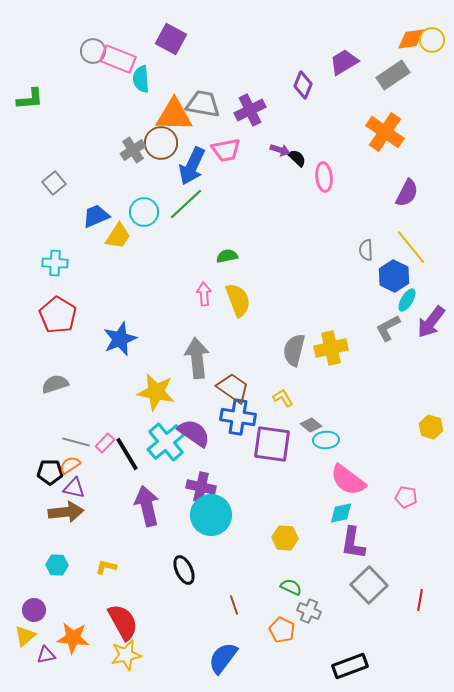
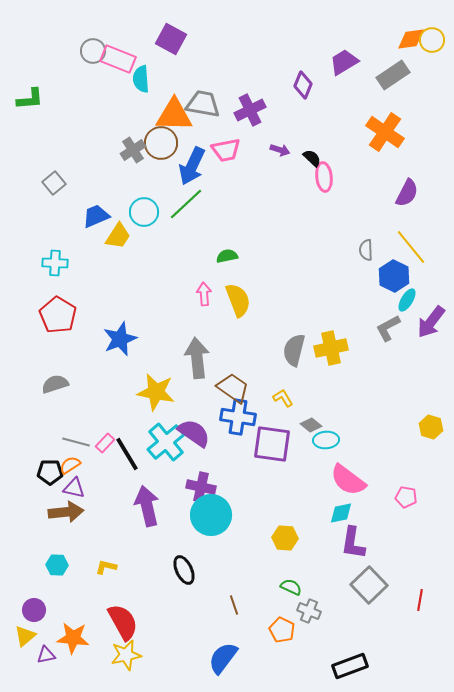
black semicircle at (297, 158): moved 15 px right
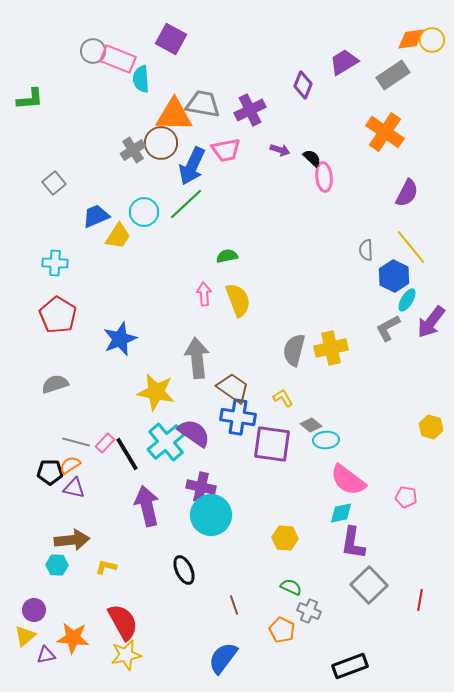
brown arrow at (66, 512): moved 6 px right, 28 px down
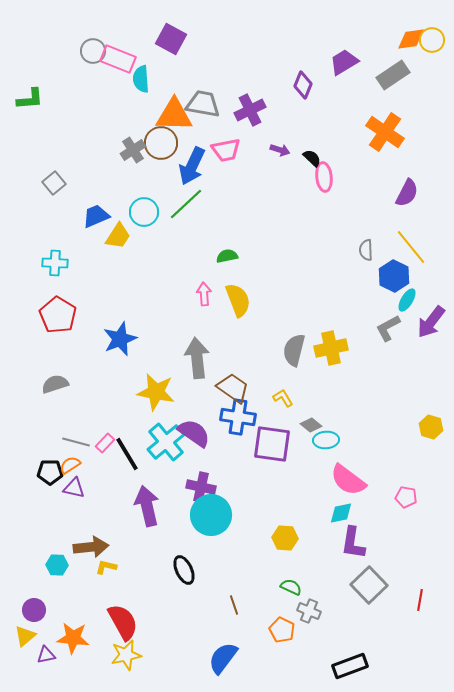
brown arrow at (72, 540): moved 19 px right, 7 px down
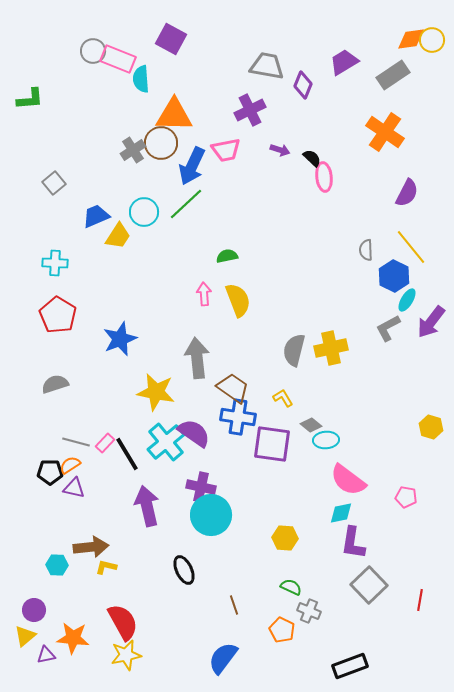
gray trapezoid at (203, 104): moved 64 px right, 38 px up
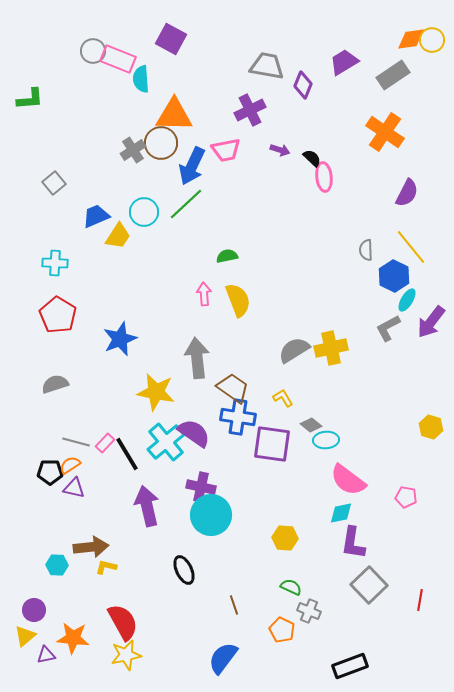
gray semicircle at (294, 350): rotated 44 degrees clockwise
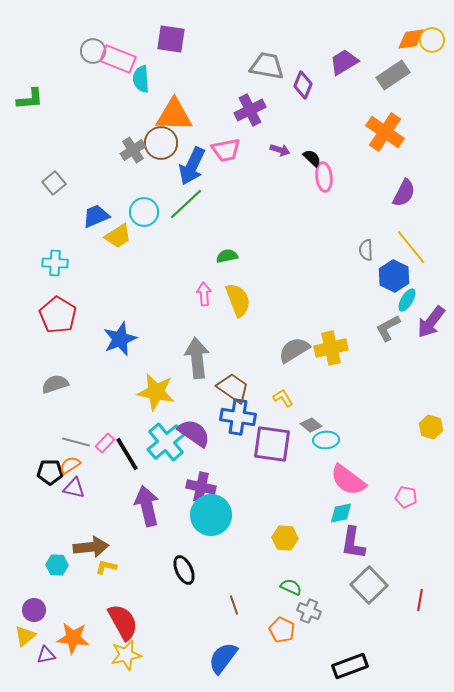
purple square at (171, 39): rotated 20 degrees counterclockwise
purple semicircle at (407, 193): moved 3 px left
yellow trapezoid at (118, 236): rotated 24 degrees clockwise
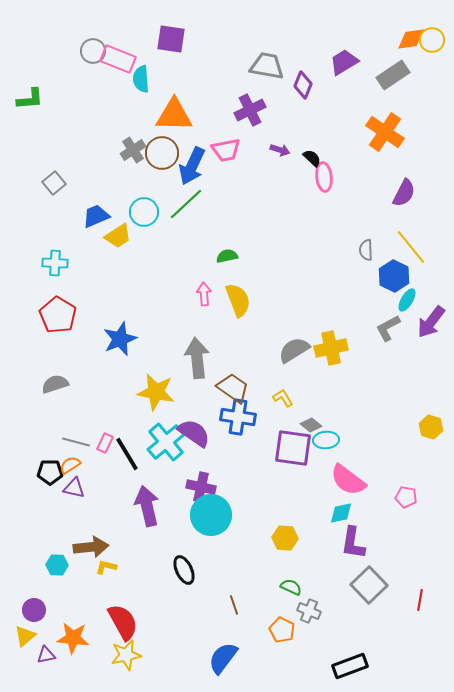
brown circle at (161, 143): moved 1 px right, 10 px down
pink rectangle at (105, 443): rotated 18 degrees counterclockwise
purple square at (272, 444): moved 21 px right, 4 px down
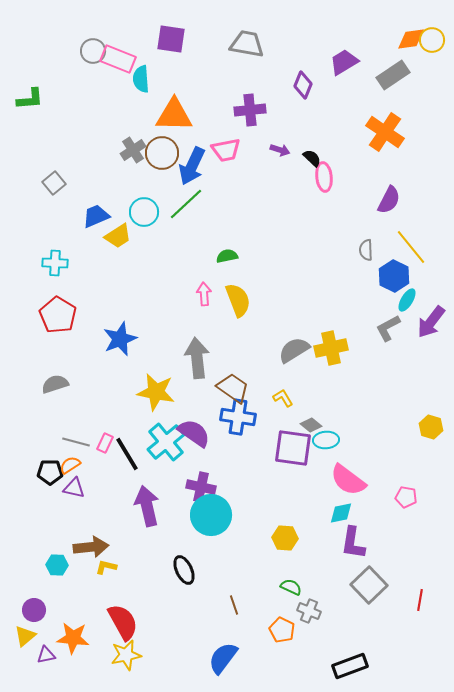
gray trapezoid at (267, 66): moved 20 px left, 22 px up
purple cross at (250, 110): rotated 20 degrees clockwise
purple semicircle at (404, 193): moved 15 px left, 7 px down
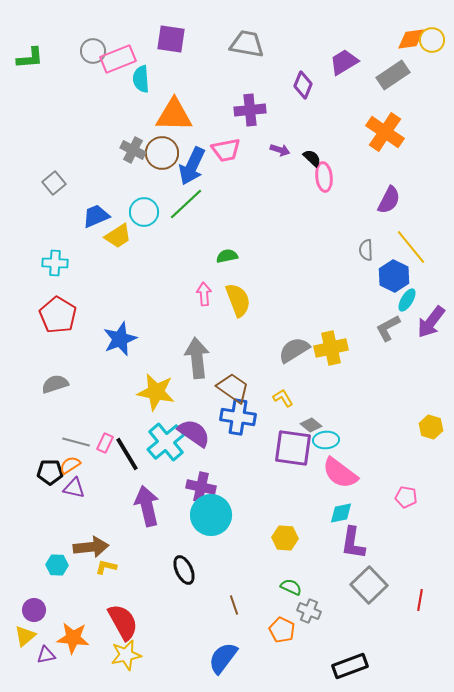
pink rectangle at (118, 59): rotated 44 degrees counterclockwise
green L-shape at (30, 99): moved 41 px up
gray cross at (133, 150): rotated 30 degrees counterclockwise
pink semicircle at (348, 480): moved 8 px left, 7 px up
